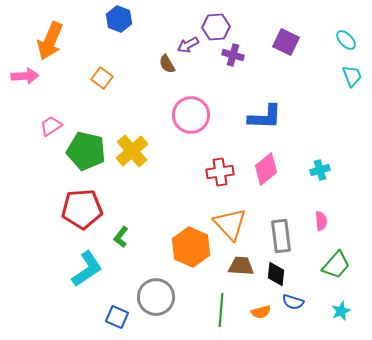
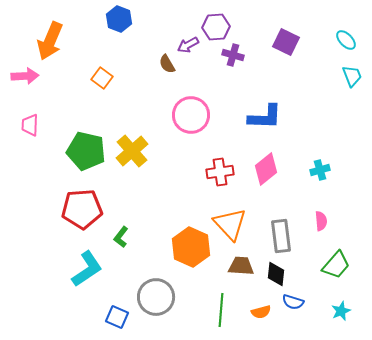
pink trapezoid: moved 21 px left, 1 px up; rotated 55 degrees counterclockwise
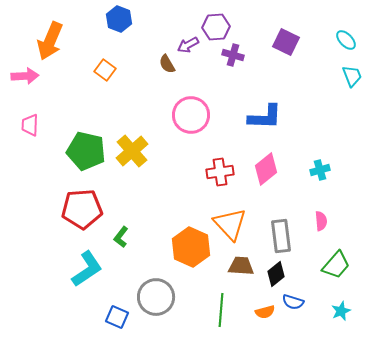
orange square: moved 3 px right, 8 px up
black diamond: rotated 45 degrees clockwise
orange semicircle: moved 4 px right
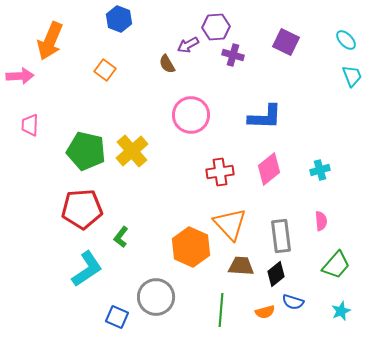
pink arrow: moved 5 px left
pink diamond: moved 3 px right
